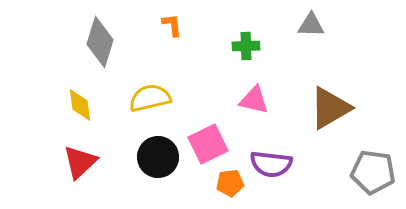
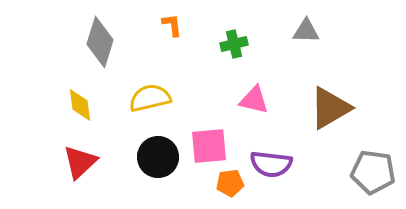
gray triangle: moved 5 px left, 6 px down
green cross: moved 12 px left, 2 px up; rotated 12 degrees counterclockwise
pink square: moved 1 px right, 2 px down; rotated 21 degrees clockwise
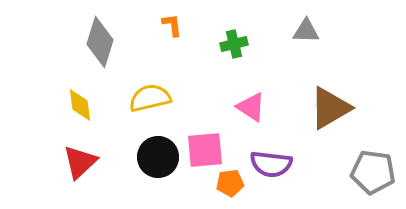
pink triangle: moved 3 px left, 7 px down; rotated 20 degrees clockwise
pink square: moved 4 px left, 4 px down
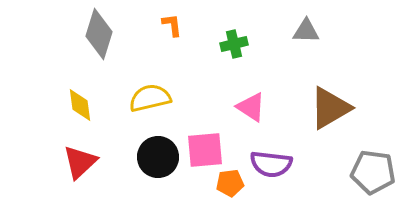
gray diamond: moved 1 px left, 8 px up
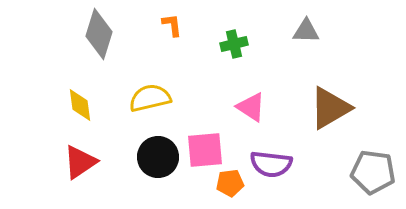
red triangle: rotated 9 degrees clockwise
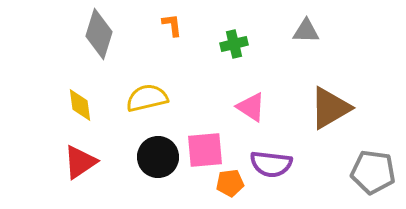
yellow semicircle: moved 3 px left
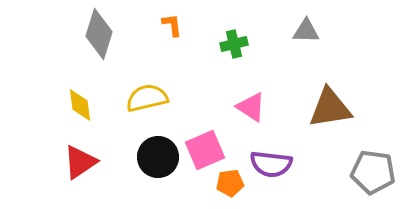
brown triangle: rotated 21 degrees clockwise
pink square: rotated 18 degrees counterclockwise
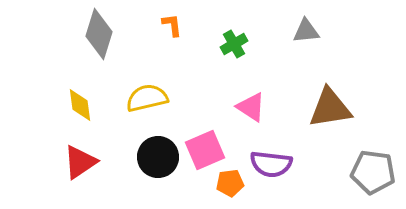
gray triangle: rotated 8 degrees counterclockwise
green cross: rotated 16 degrees counterclockwise
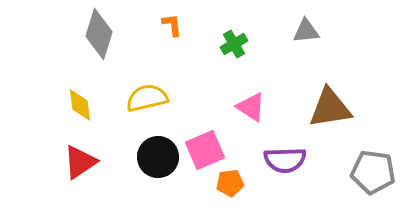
purple semicircle: moved 14 px right, 4 px up; rotated 9 degrees counterclockwise
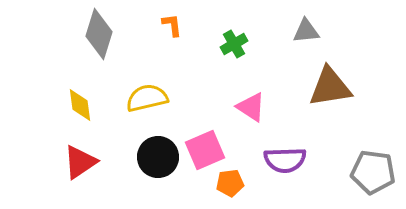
brown triangle: moved 21 px up
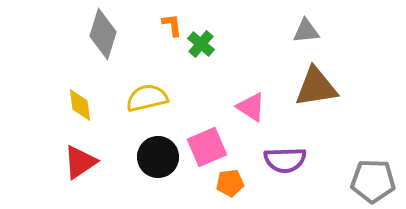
gray diamond: moved 4 px right
green cross: moved 33 px left; rotated 20 degrees counterclockwise
brown triangle: moved 14 px left
pink square: moved 2 px right, 3 px up
gray pentagon: moved 9 px down; rotated 6 degrees counterclockwise
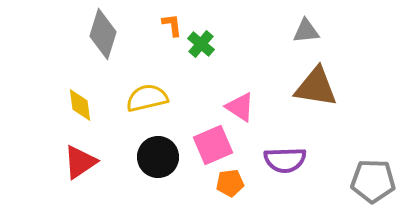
brown triangle: rotated 18 degrees clockwise
pink triangle: moved 11 px left
pink square: moved 6 px right, 2 px up
